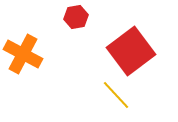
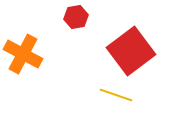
yellow line: rotated 28 degrees counterclockwise
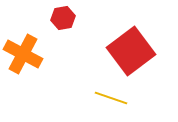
red hexagon: moved 13 px left, 1 px down
yellow line: moved 5 px left, 3 px down
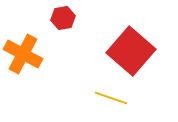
red square: rotated 12 degrees counterclockwise
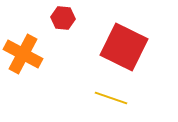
red hexagon: rotated 15 degrees clockwise
red square: moved 7 px left, 4 px up; rotated 15 degrees counterclockwise
